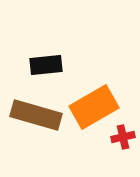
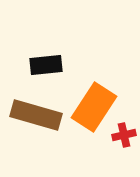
orange rectangle: rotated 27 degrees counterclockwise
red cross: moved 1 px right, 2 px up
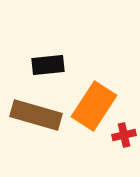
black rectangle: moved 2 px right
orange rectangle: moved 1 px up
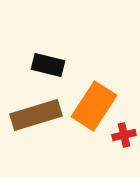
black rectangle: rotated 20 degrees clockwise
brown rectangle: rotated 33 degrees counterclockwise
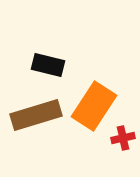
red cross: moved 1 px left, 3 px down
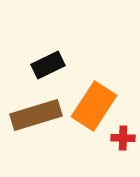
black rectangle: rotated 40 degrees counterclockwise
red cross: rotated 15 degrees clockwise
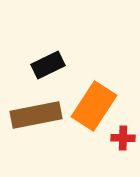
brown rectangle: rotated 6 degrees clockwise
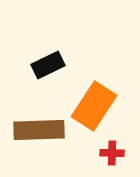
brown rectangle: moved 3 px right, 15 px down; rotated 9 degrees clockwise
red cross: moved 11 px left, 15 px down
